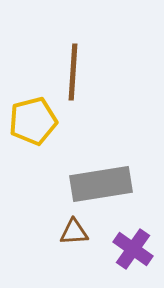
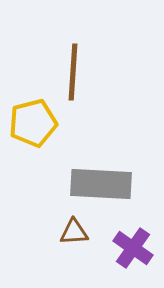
yellow pentagon: moved 2 px down
gray rectangle: rotated 12 degrees clockwise
purple cross: moved 1 px up
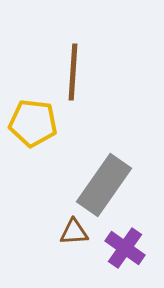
yellow pentagon: rotated 21 degrees clockwise
gray rectangle: moved 3 px right, 1 px down; rotated 58 degrees counterclockwise
purple cross: moved 8 px left
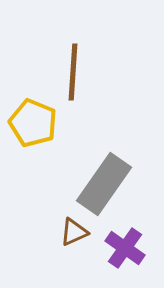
yellow pentagon: rotated 15 degrees clockwise
gray rectangle: moved 1 px up
brown triangle: rotated 20 degrees counterclockwise
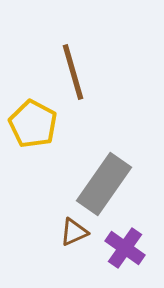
brown line: rotated 20 degrees counterclockwise
yellow pentagon: moved 1 px down; rotated 6 degrees clockwise
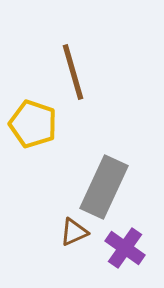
yellow pentagon: rotated 9 degrees counterclockwise
gray rectangle: moved 3 px down; rotated 10 degrees counterclockwise
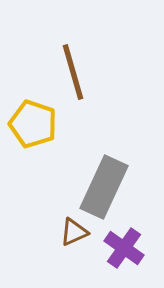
purple cross: moved 1 px left
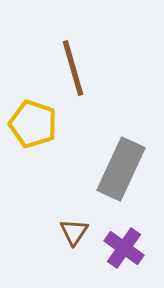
brown line: moved 4 px up
gray rectangle: moved 17 px right, 18 px up
brown triangle: rotated 32 degrees counterclockwise
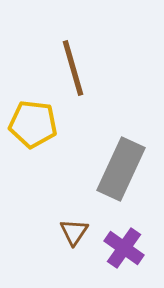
yellow pentagon: rotated 12 degrees counterclockwise
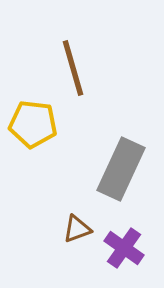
brown triangle: moved 3 px right, 3 px up; rotated 36 degrees clockwise
